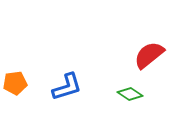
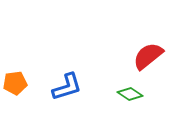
red semicircle: moved 1 px left, 1 px down
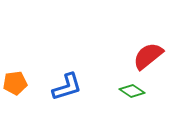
green diamond: moved 2 px right, 3 px up
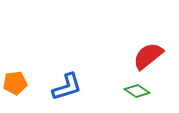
green diamond: moved 5 px right
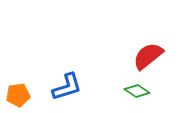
orange pentagon: moved 3 px right, 12 px down
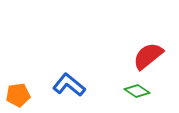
blue L-shape: moved 2 px right, 2 px up; rotated 124 degrees counterclockwise
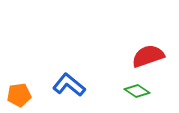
red semicircle: rotated 20 degrees clockwise
orange pentagon: moved 1 px right
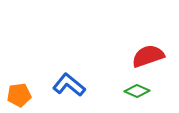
green diamond: rotated 10 degrees counterclockwise
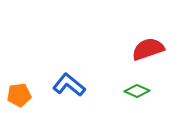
red semicircle: moved 7 px up
